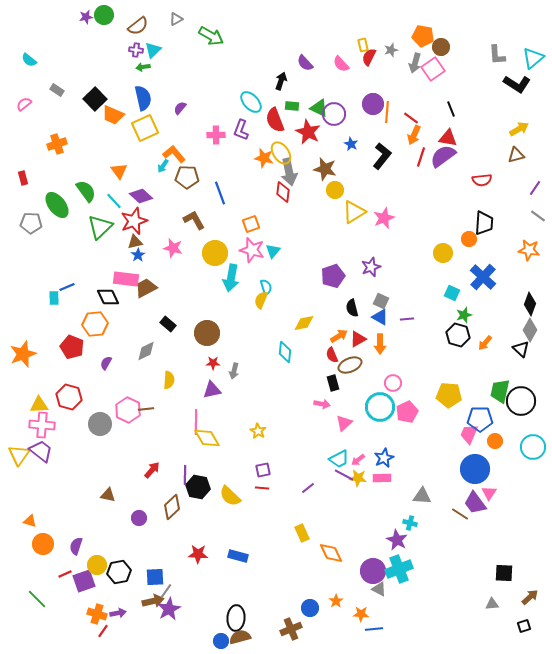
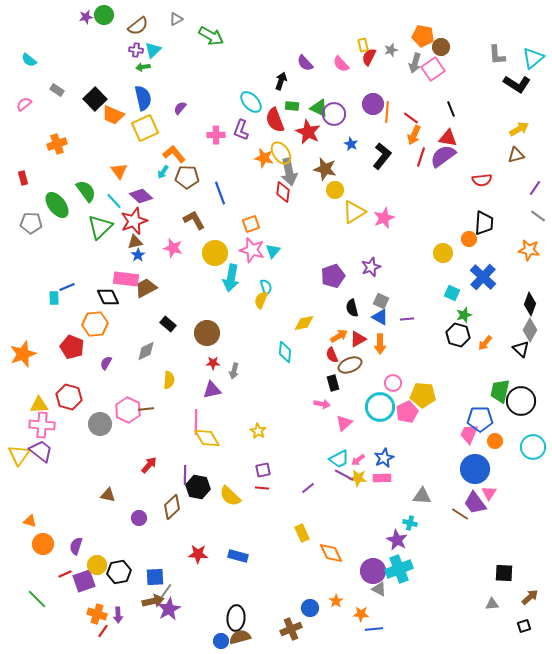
cyan arrow at (163, 166): moved 6 px down
yellow pentagon at (449, 395): moved 26 px left
red arrow at (152, 470): moved 3 px left, 5 px up
purple arrow at (118, 613): moved 2 px down; rotated 98 degrees clockwise
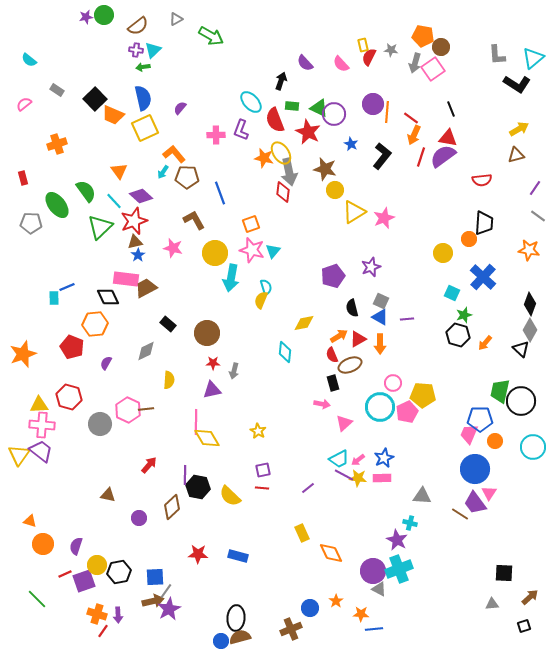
gray star at (391, 50): rotated 24 degrees clockwise
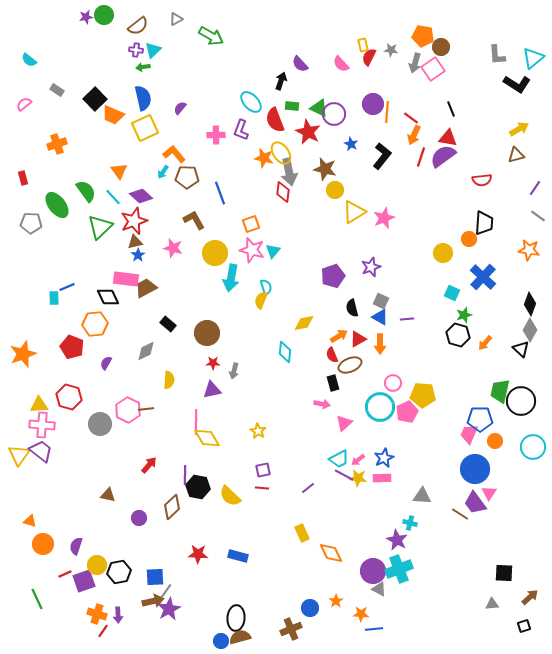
purple semicircle at (305, 63): moved 5 px left, 1 px down
cyan line at (114, 201): moved 1 px left, 4 px up
green line at (37, 599): rotated 20 degrees clockwise
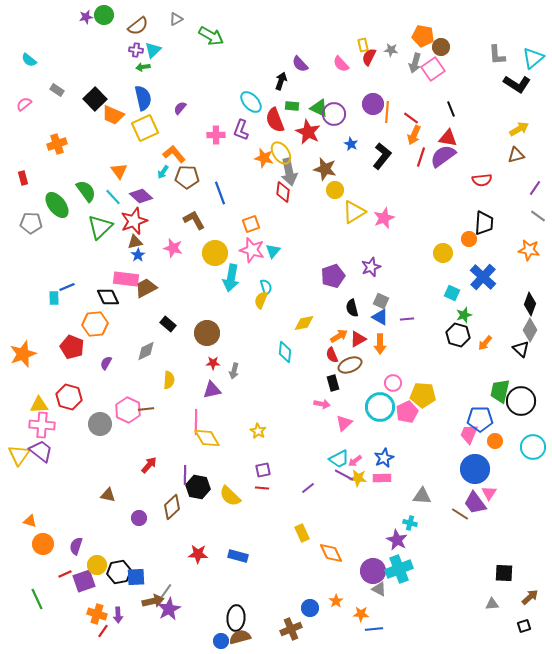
pink arrow at (358, 460): moved 3 px left, 1 px down
blue square at (155, 577): moved 19 px left
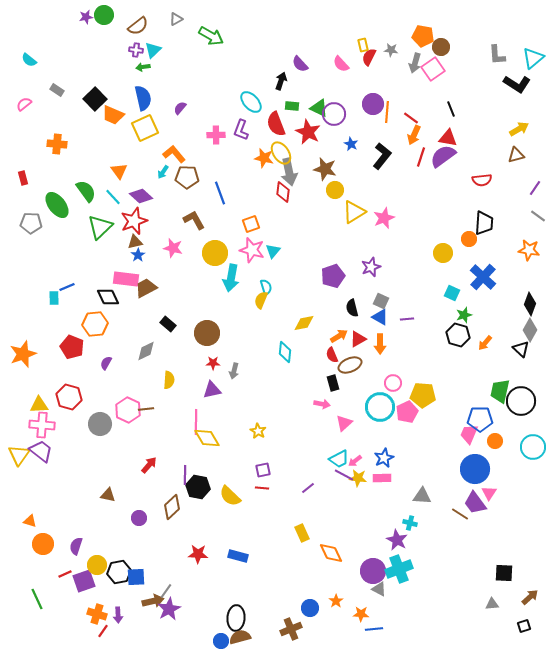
red semicircle at (275, 120): moved 1 px right, 4 px down
orange cross at (57, 144): rotated 24 degrees clockwise
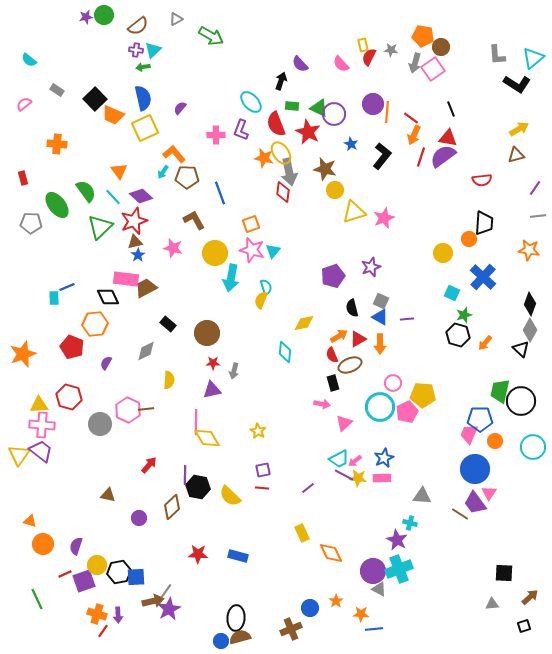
yellow triangle at (354, 212): rotated 15 degrees clockwise
gray line at (538, 216): rotated 42 degrees counterclockwise
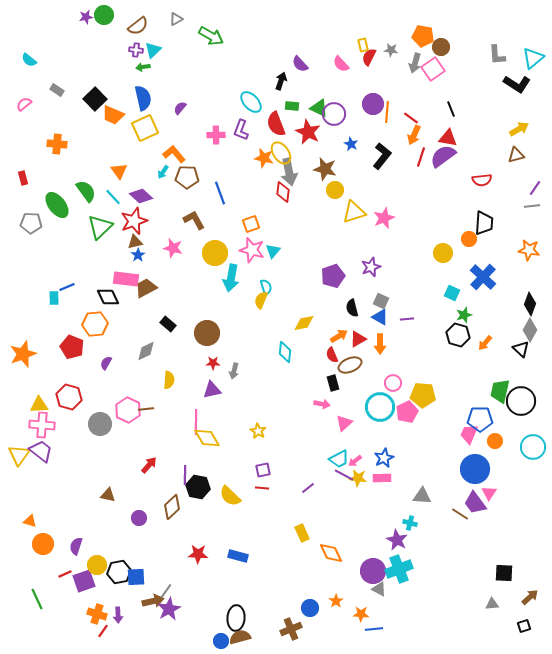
gray line at (538, 216): moved 6 px left, 10 px up
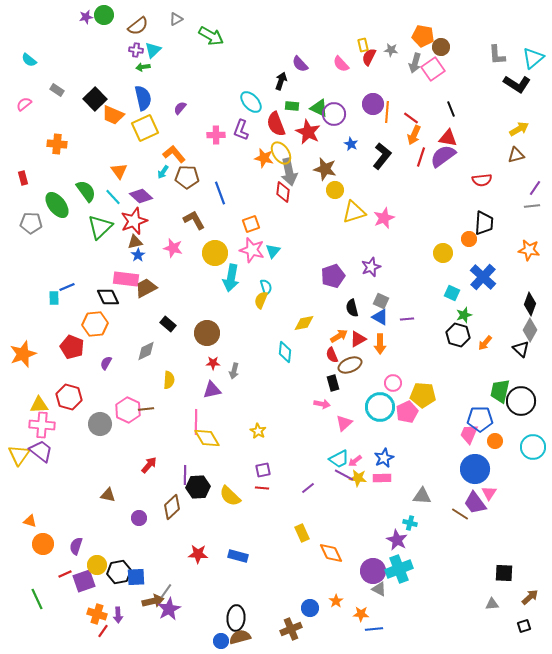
black hexagon at (198, 487): rotated 15 degrees counterclockwise
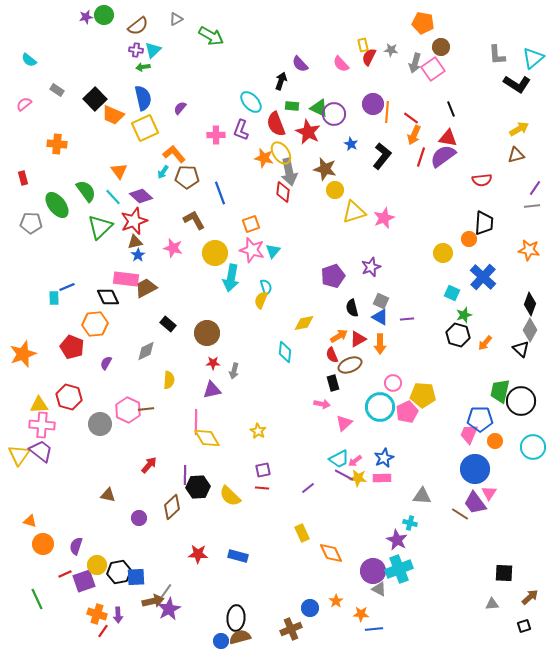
orange pentagon at (423, 36): moved 13 px up
